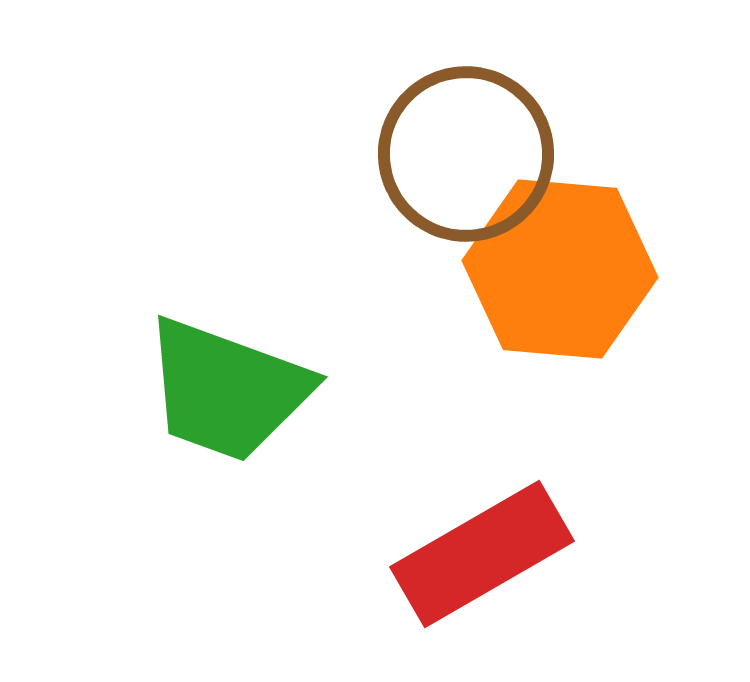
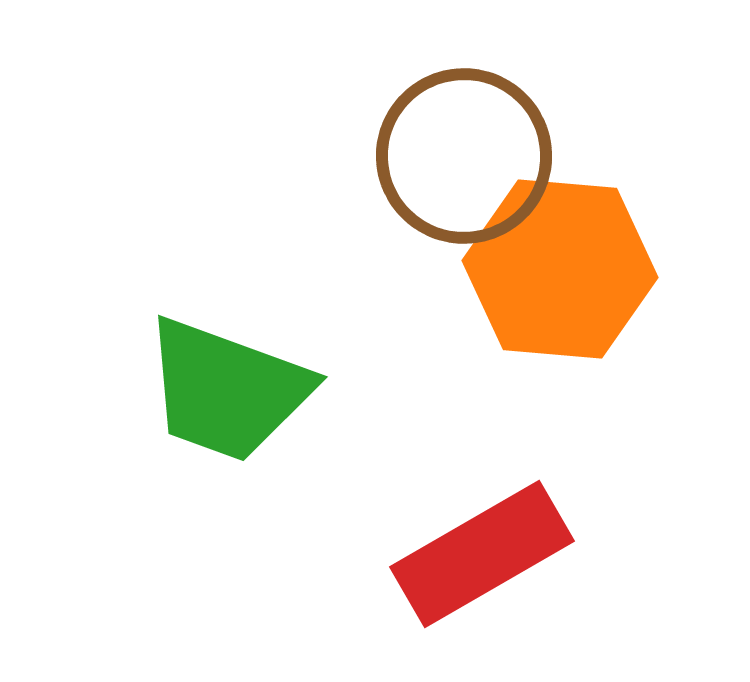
brown circle: moved 2 px left, 2 px down
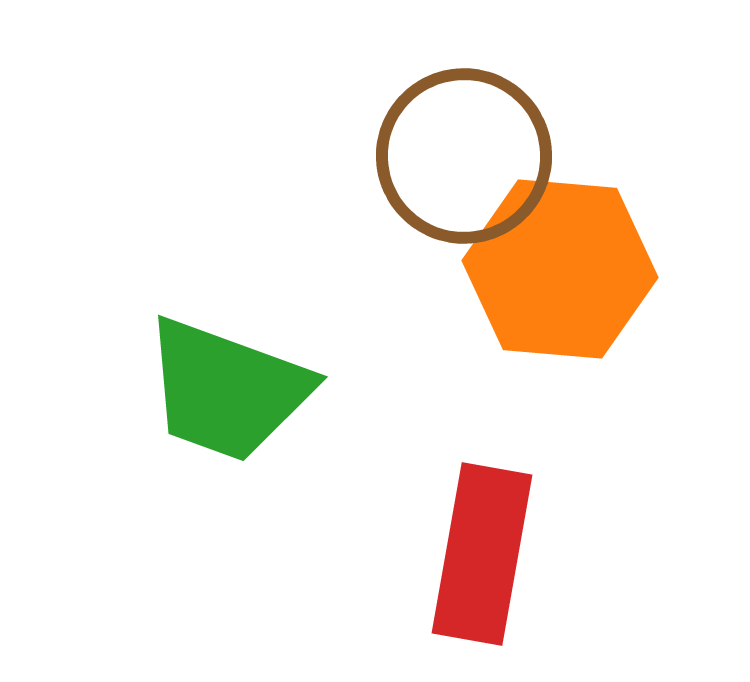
red rectangle: rotated 50 degrees counterclockwise
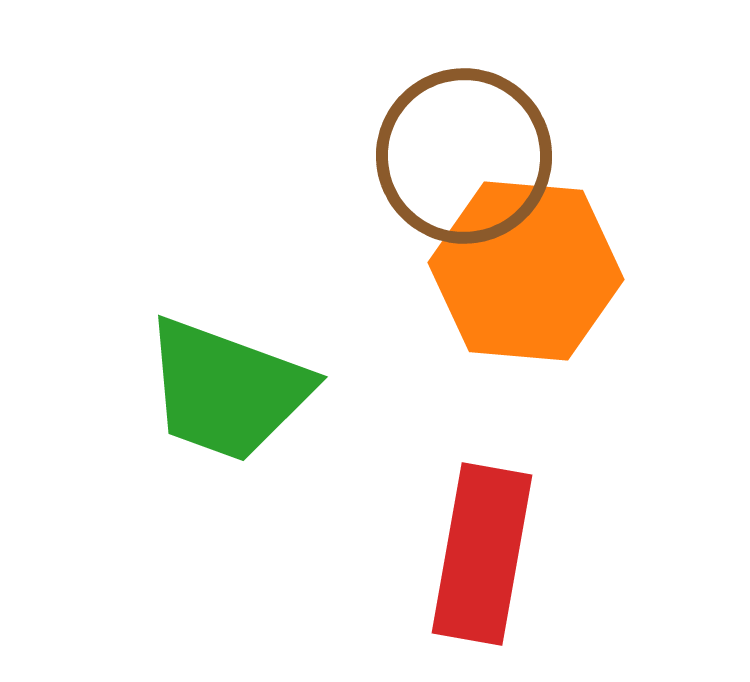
orange hexagon: moved 34 px left, 2 px down
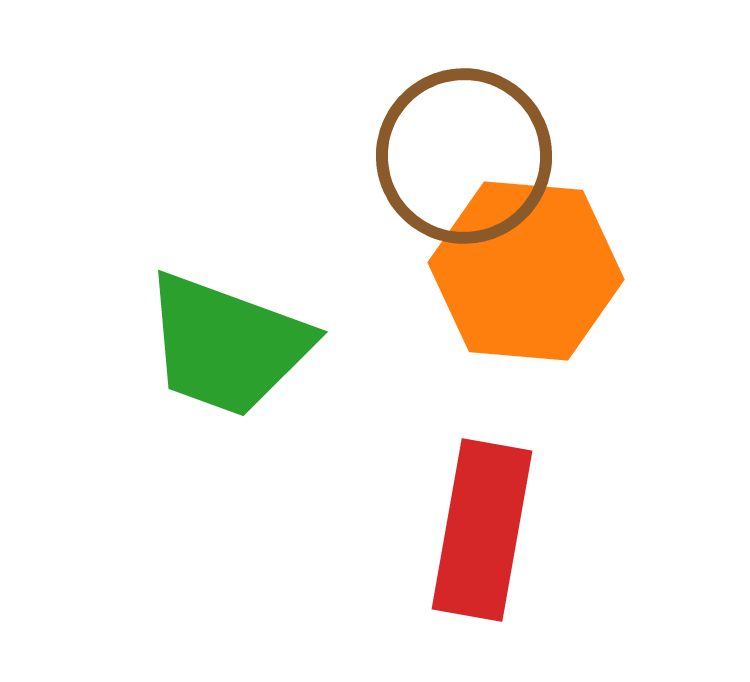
green trapezoid: moved 45 px up
red rectangle: moved 24 px up
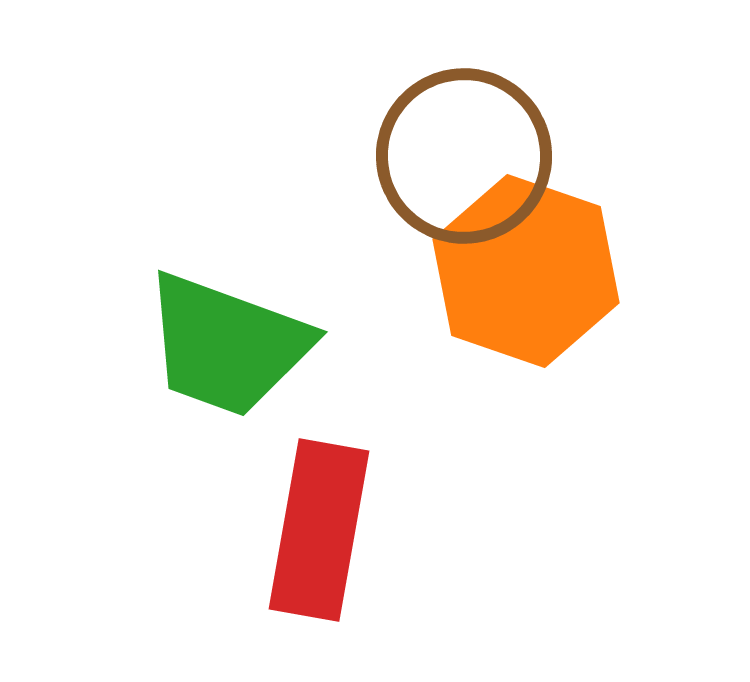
orange hexagon: rotated 14 degrees clockwise
red rectangle: moved 163 px left
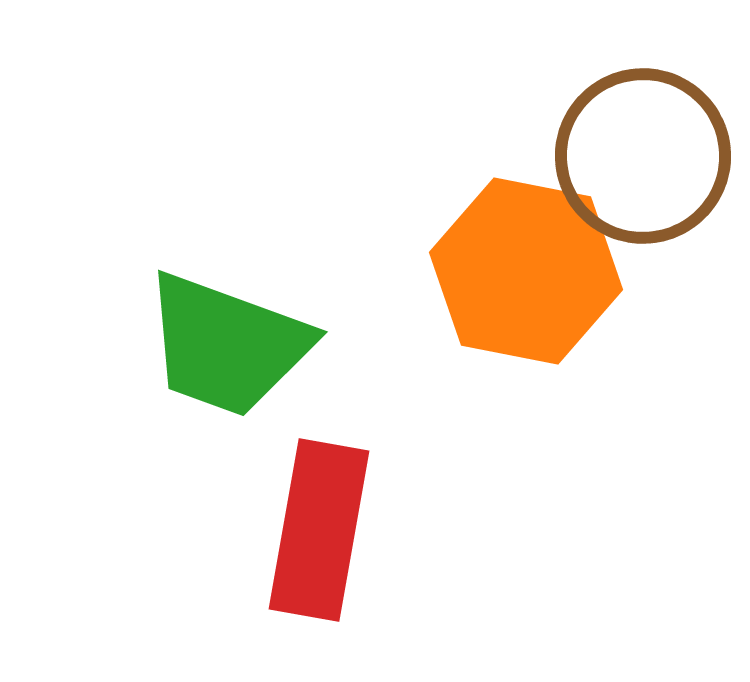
brown circle: moved 179 px right
orange hexagon: rotated 8 degrees counterclockwise
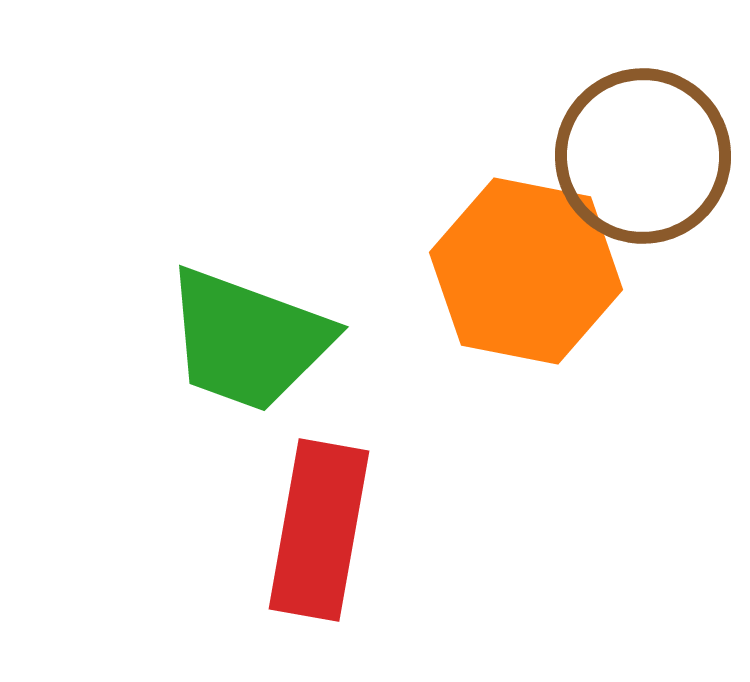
green trapezoid: moved 21 px right, 5 px up
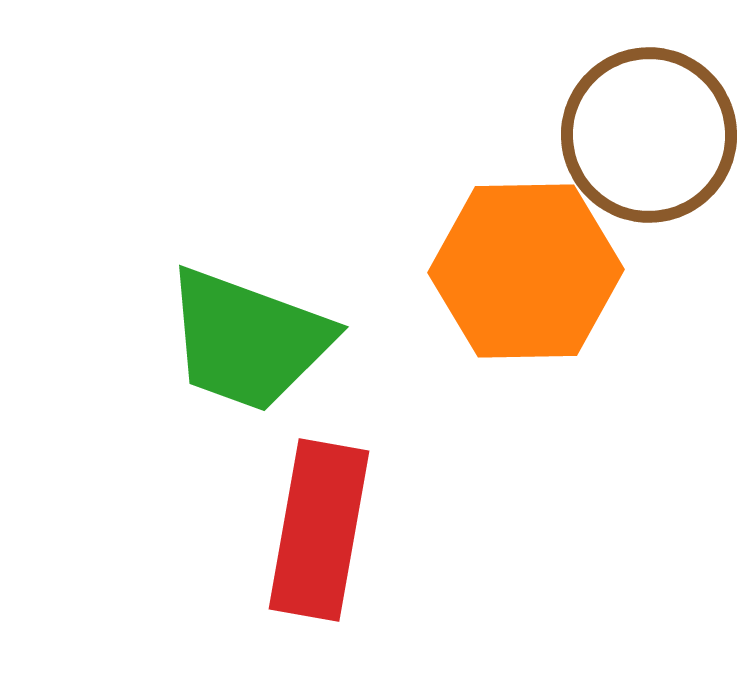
brown circle: moved 6 px right, 21 px up
orange hexagon: rotated 12 degrees counterclockwise
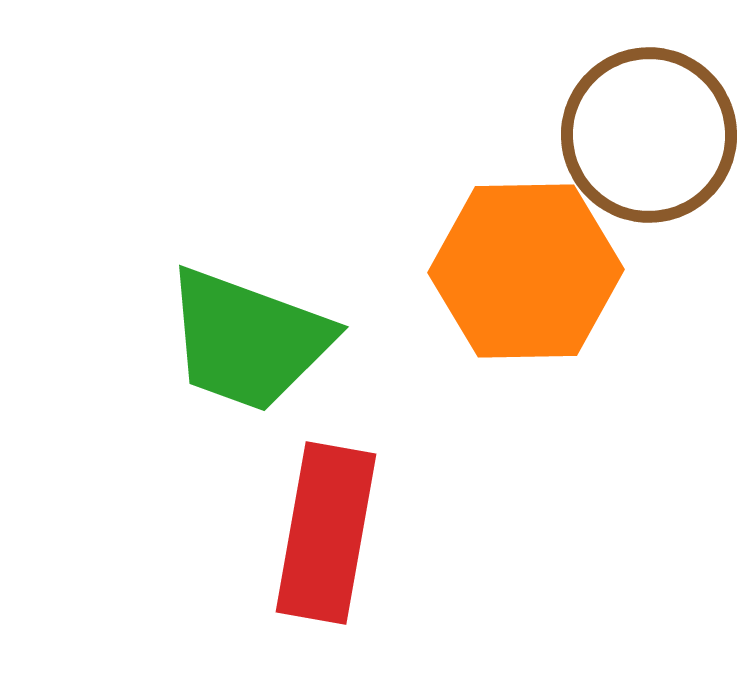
red rectangle: moved 7 px right, 3 px down
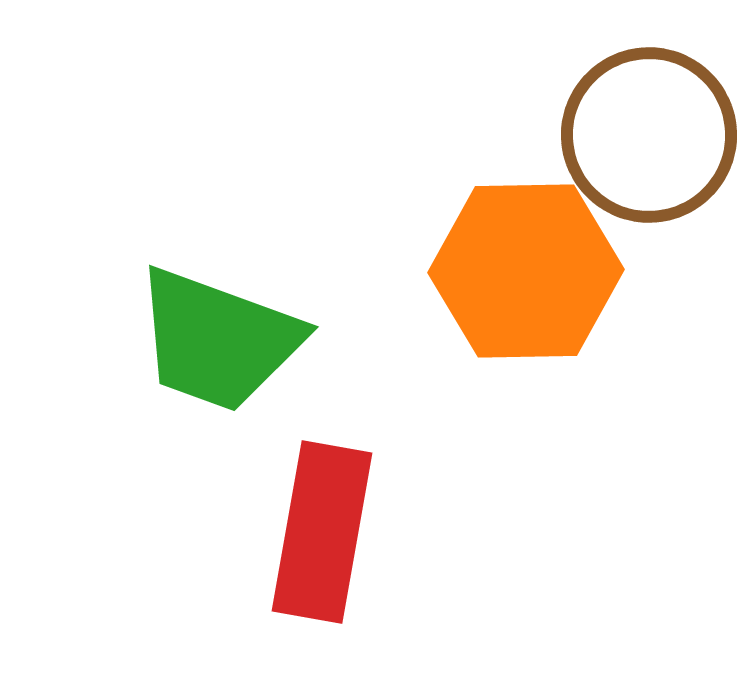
green trapezoid: moved 30 px left
red rectangle: moved 4 px left, 1 px up
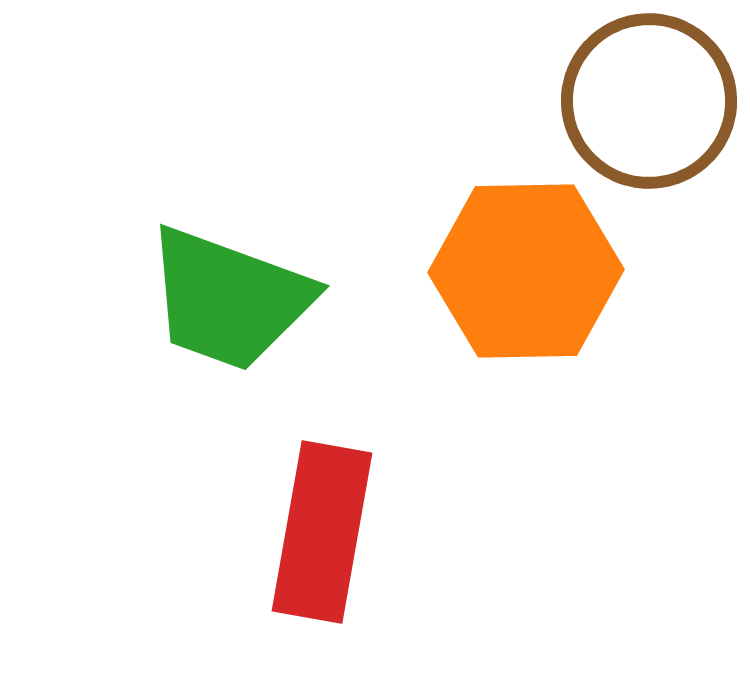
brown circle: moved 34 px up
green trapezoid: moved 11 px right, 41 px up
